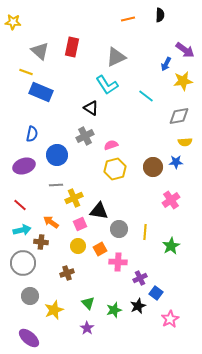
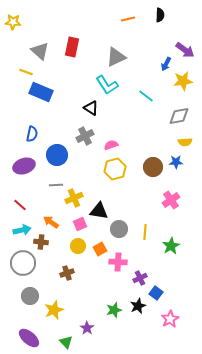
green triangle at (88, 303): moved 22 px left, 39 px down
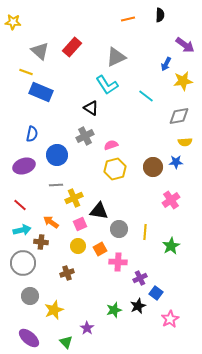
red rectangle at (72, 47): rotated 30 degrees clockwise
purple arrow at (185, 50): moved 5 px up
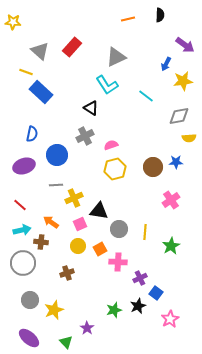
blue rectangle at (41, 92): rotated 20 degrees clockwise
yellow semicircle at (185, 142): moved 4 px right, 4 px up
gray circle at (30, 296): moved 4 px down
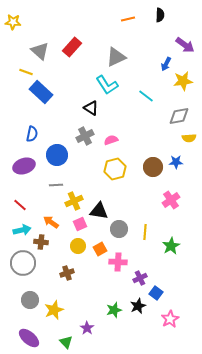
pink semicircle at (111, 145): moved 5 px up
yellow cross at (74, 198): moved 3 px down
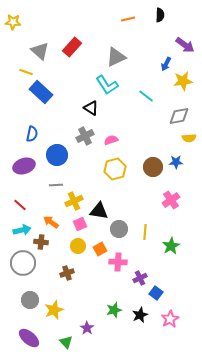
black star at (138, 306): moved 2 px right, 9 px down
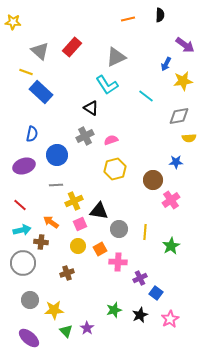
brown circle at (153, 167): moved 13 px down
yellow star at (54, 310): rotated 18 degrees clockwise
green triangle at (66, 342): moved 11 px up
